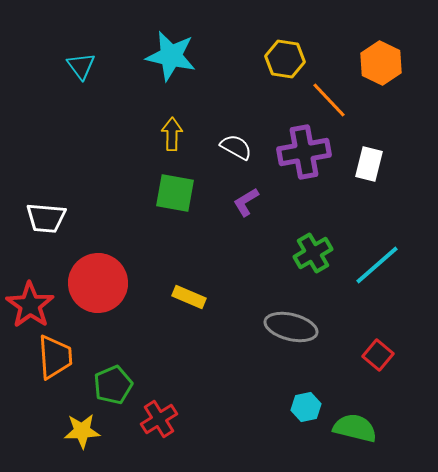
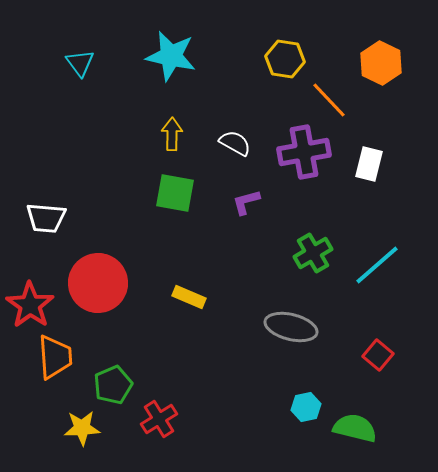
cyan triangle: moved 1 px left, 3 px up
white semicircle: moved 1 px left, 4 px up
purple L-shape: rotated 16 degrees clockwise
yellow star: moved 3 px up
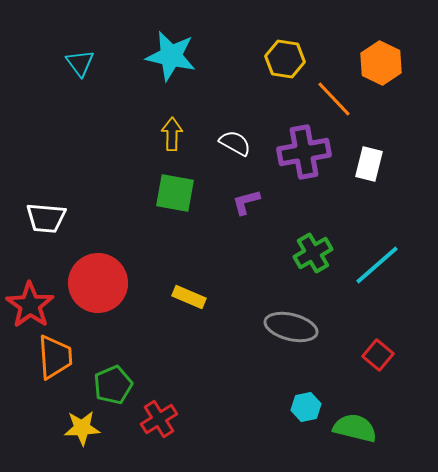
orange line: moved 5 px right, 1 px up
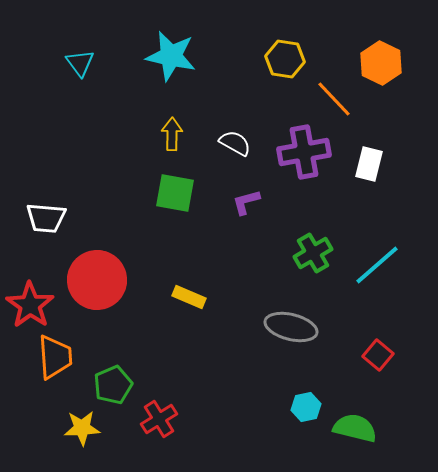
red circle: moved 1 px left, 3 px up
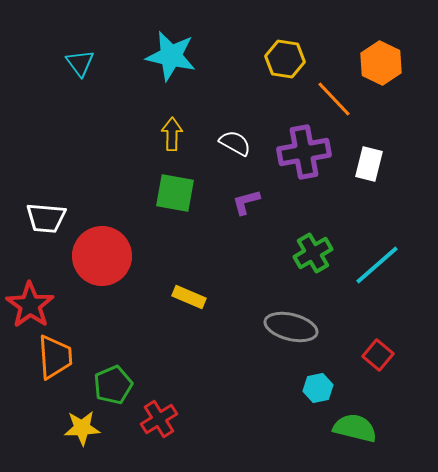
red circle: moved 5 px right, 24 px up
cyan hexagon: moved 12 px right, 19 px up
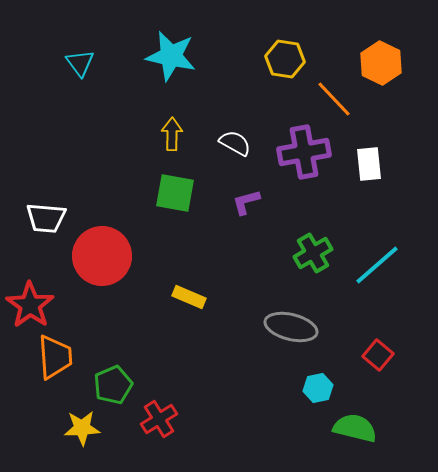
white rectangle: rotated 20 degrees counterclockwise
